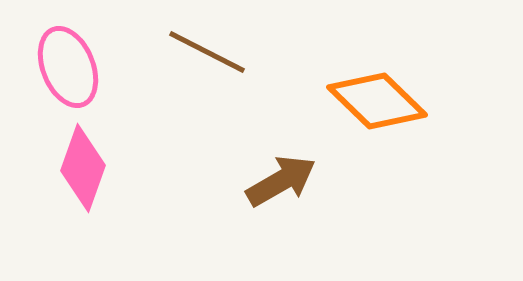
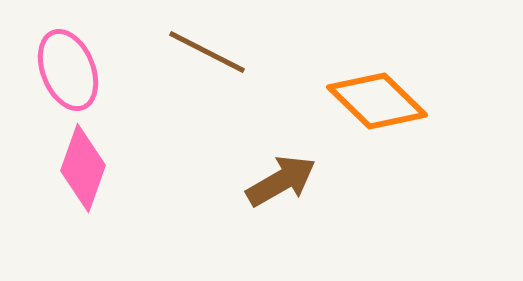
pink ellipse: moved 3 px down
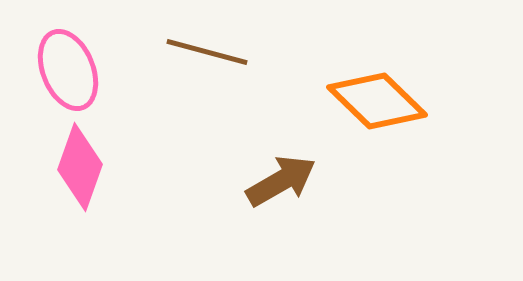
brown line: rotated 12 degrees counterclockwise
pink diamond: moved 3 px left, 1 px up
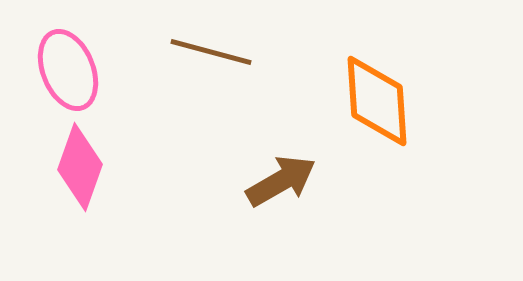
brown line: moved 4 px right
orange diamond: rotated 42 degrees clockwise
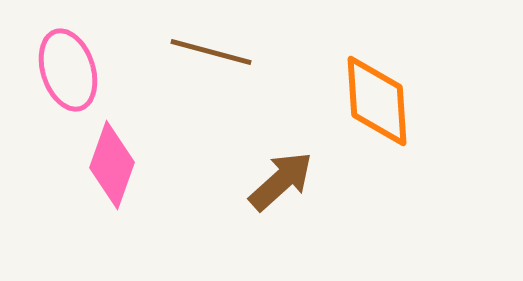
pink ellipse: rotated 4 degrees clockwise
pink diamond: moved 32 px right, 2 px up
brown arrow: rotated 12 degrees counterclockwise
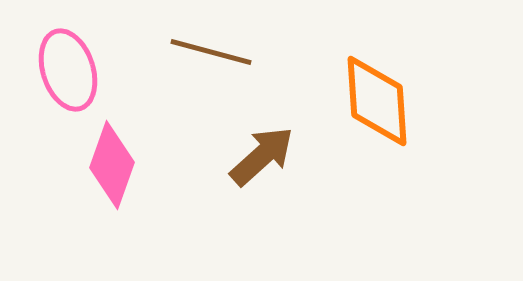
brown arrow: moved 19 px left, 25 px up
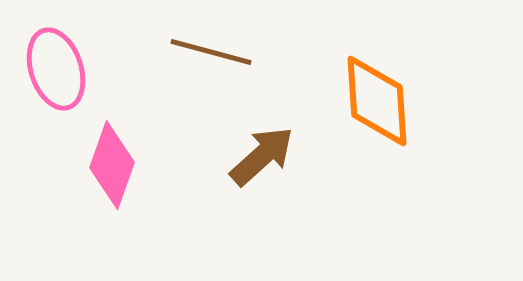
pink ellipse: moved 12 px left, 1 px up
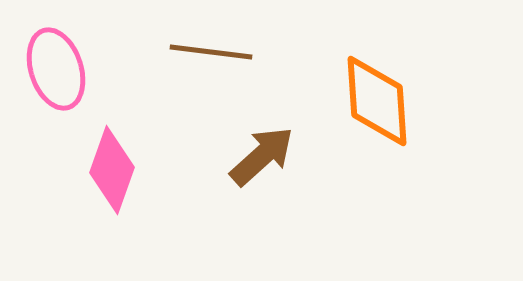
brown line: rotated 8 degrees counterclockwise
pink diamond: moved 5 px down
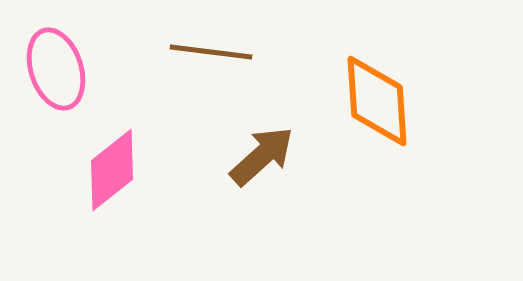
pink diamond: rotated 32 degrees clockwise
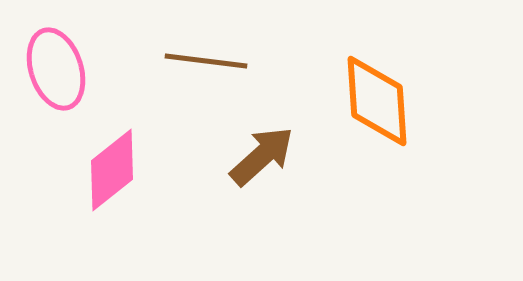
brown line: moved 5 px left, 9 px down
